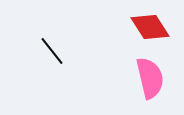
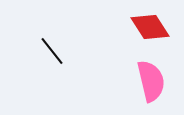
pink semicircle: moved 1 px right, 3 px down
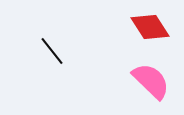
pink semicircle: rotated 33 degrees counterclockwise
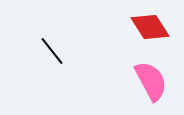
pink semicircle: rotated 18 degrees clockwise
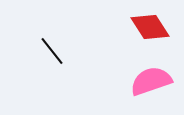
pink semicircle: rotated 81 degrees counterclockwise
